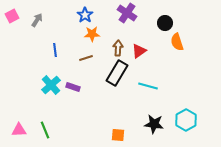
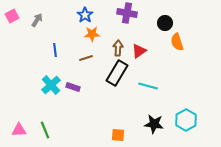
purple cross: rotated 24 degrees counterclockwise
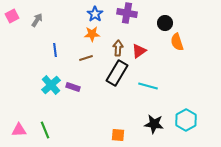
blue star: moved 10 px right, 1 px up
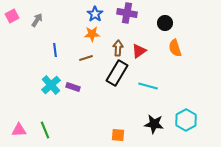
orange semicircle: moved 2 px left, 6 px down
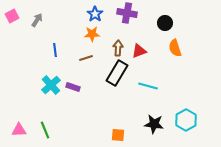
red triangle: rotated 14 degrees clockwise
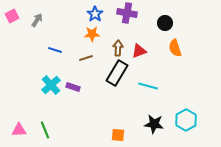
blue line: rotated 64 degrees counterclockwise
